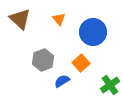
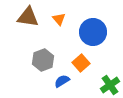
brown triangle: moved 8 px right, 2 px up; rotated 35 degrees counterclockwise
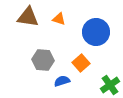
orange triangle: rotated 32 degrees counterclockwise
blue circle: moved 3 px right
gray hexagon: rotated 25 degrees clockwise
blue semicircle: rotated 14 degrees clockwise
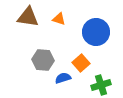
blue semicircle: moved 1 px right, 3 px up
green cross: moved 9 px left; rotated 18 degrees clockwise
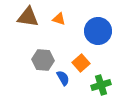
blue circle: moved 2 px right, 1 px up
blue semicircle: rotated 77 degrees clockwise
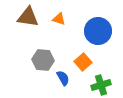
orange square: moved 2 px right, 1 px up
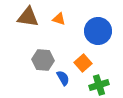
orange square: moved 1 px down
green cross: moved 2 px left
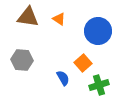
orange triangle: rotated 16 degrees clockwise
gray hexagon: moved 21 px left
